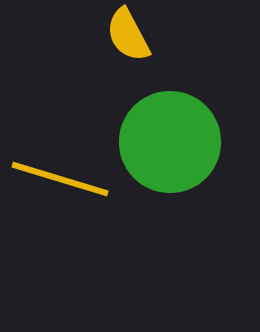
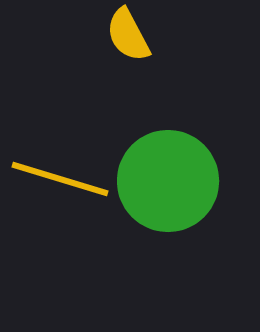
green circle: moved 2 px left, 39 px down
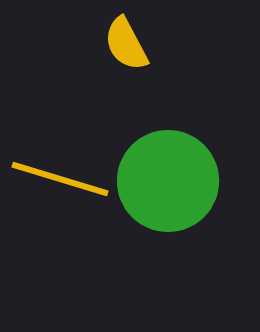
yellow semicircle: moved 2 px left, 9 px down
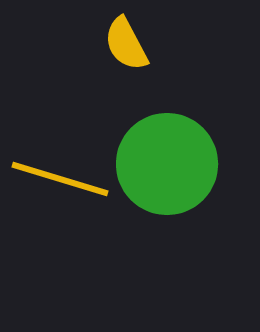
green circle: moved 1 px left, 17 px up
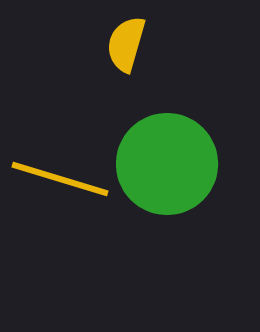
yellow semicircle: rotated 44 degrees clockwise
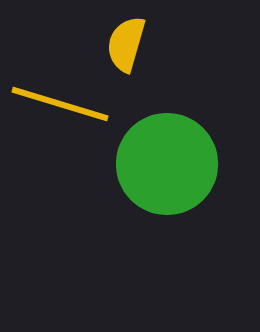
yellow line: moved 75 px up
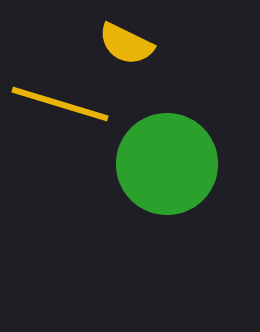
yellow semicircle: rotated 80 degrees counterclockwise
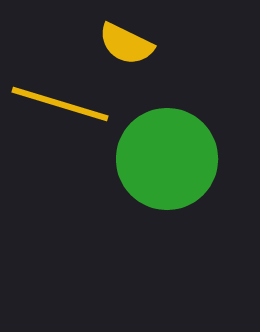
green circle: moved 5 px up
